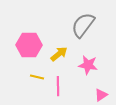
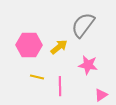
yellow arrow: moved 7 px up
pink line: moved 2 px right
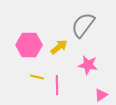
pink line: moved 3 px left, 1 px up
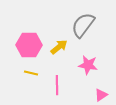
yellow line: moved 6 px left, 4 px up
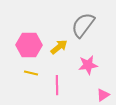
pink star: rotated 18 degrees counterclockwise
pink triangle: moved 2 px right
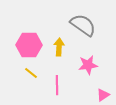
gray semicircle: rotated 88 degrees clockwise
yellow arrow: rotated 48 degrees counterclockwise
yellow line: rotated 24 degrees clockwise
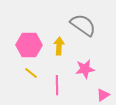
yellow arrow: moved 1 px up
pink star: moved 3 px left, 4 px down
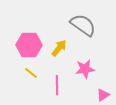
yellow arrow: moved 2 px down; rotated 36 degrees clockwise
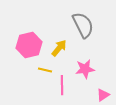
gray semicircle: rotated 28 degrees clockwise
pink hexagon: rotated 15 degrees counterclockwise
yellow line: moved 14 px right, 3 px up; rotated 24 degrees counterclockwise
pink line: moved 5 px right
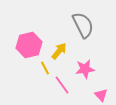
yellow arrow: moved 3 px down
yellow line: moved 2 px up; rotated 48 degrees clockwise
pink line: rotated 36 degrees counterclockwise
pink triangle: moved 2 px left; rotated 40 degrees counterclockwise
